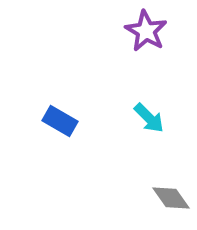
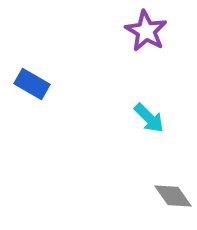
blue rectangle: moved 28 px left, 37 px up
gray diamond: moved 2 px right, 2 px up
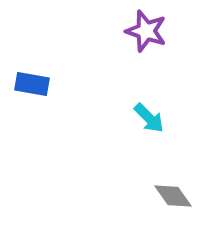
purple star: rotated 12 degrees counterclockwise
blue rectangle: rotated 20 degrees counterclockwise
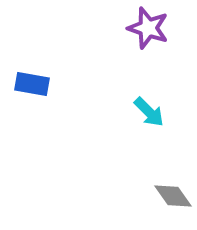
purple star: moved 2 px right, 3 px up
cyan arrow: moved 6 px up
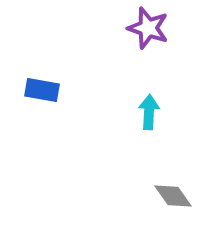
blue rectangle: moved 10 px right, 6 px down
cyan arrow: rotated 132 degrees counterclockwise
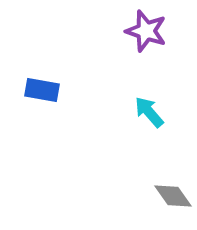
purple star: moved 2 px left, 3 px down
cyan arrow: rotated 44 degrees counterclockwise
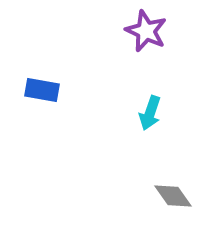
purple star: rotated 6 degrees clockwise
cyan arrow: moved 1 px right, 1 px down; rotated 120 degrees counterclockwise
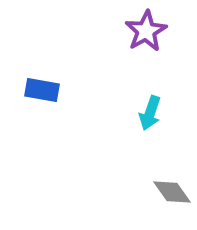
purple star: rotated 18 degrees clockwise
gray diamond: moved 1 px left, 4 px up
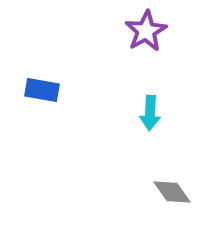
cyan arrow: rotated 16 degrees counterclockwise
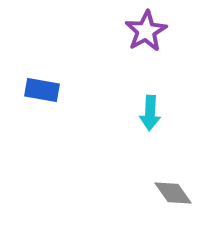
gray diamond: moved 1 px right, 1 px down
